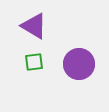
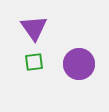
purple triangle: moved 2 px down; rotated 24 degrees clockwise
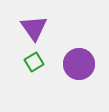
green square: rotated 24 degrees counterclockwise
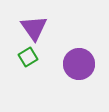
green square: moved 6 px left, 5 px up
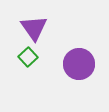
green square: rotated 12 degrees counterclockwise
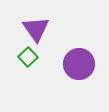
purple triangle: moved 2 px right, 1 px down
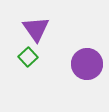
purple circle: moved 8 px right
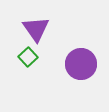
purple circle: moved 6 px left
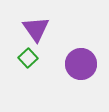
green square: moved 1 px down
